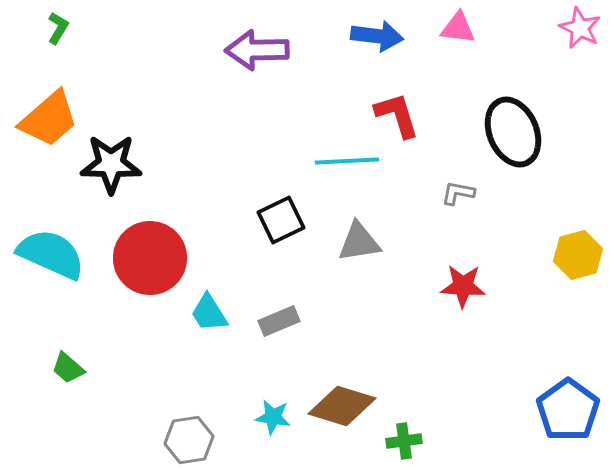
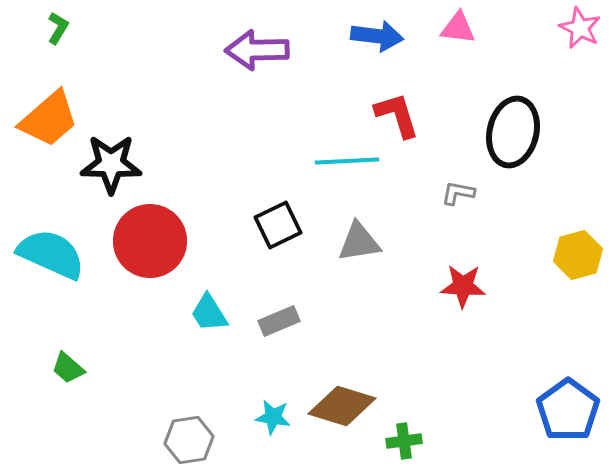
black ellipse: rotated 36 degrees clockwise
black square: moved 3 px left, 5 px down
red circle: moved 17 px up
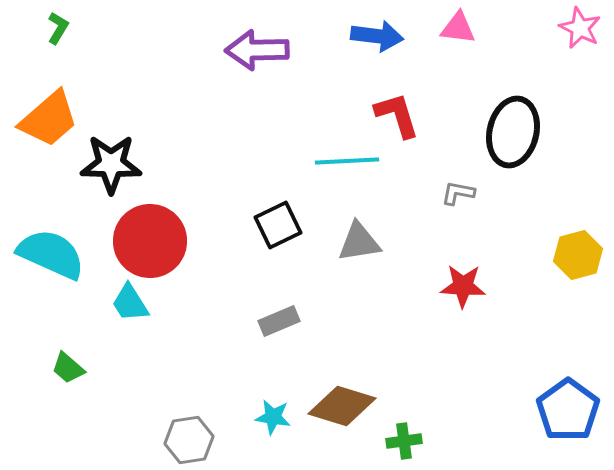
cyan trapezoid: moved 79 px left, 10 px up
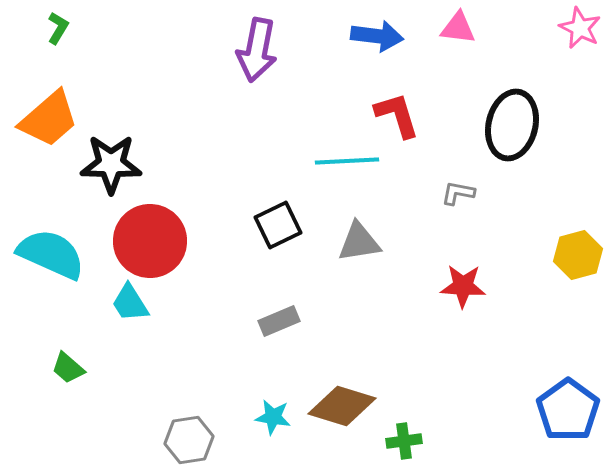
purple arrow: rotated 78 degrees counterclockwise
black ellipse: moved 1 px left, 7 px up
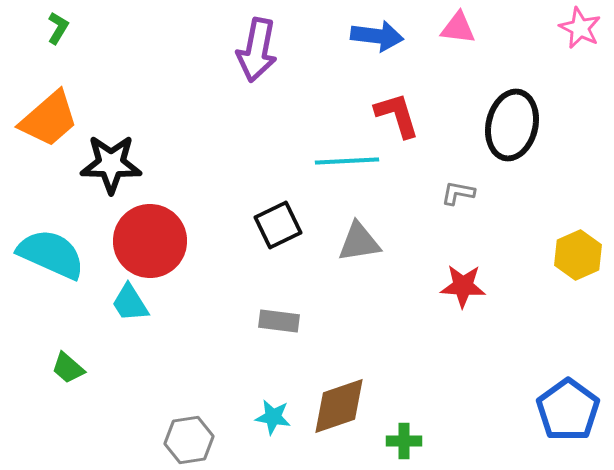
yellow hexagon: rotated 9 degrees counterclockwise
gray rectangle: rotated 30 degrees clockwise
brown diamond: moved 3 px left; rotated 36 degrees counterclockwise
green cross: rotated 8 degrees clockwise
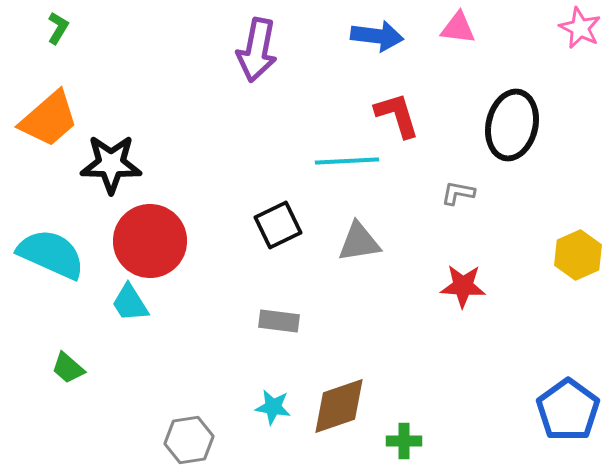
cyan star: moved 10 px up
